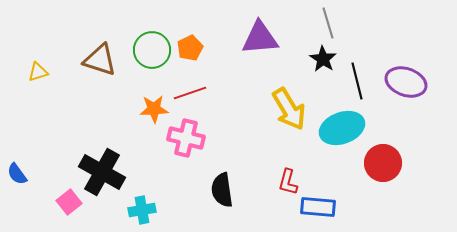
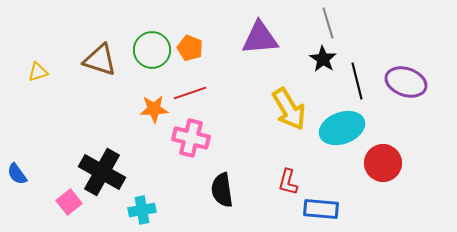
orange pentagon: rotated 25 degrees counterclockwise
pink cross: moved 5 px right
blue rectangle: moved 3 px right, 2 px down
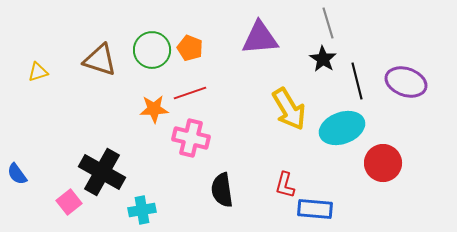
red L-shape: moved 3 px left, 3 px down
blue rectangle: moved 6 px left
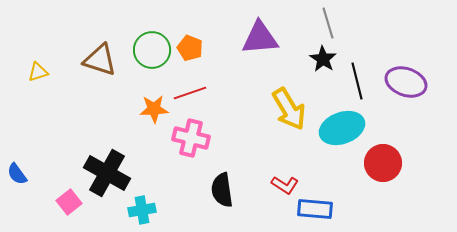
black cross: moved 5 px right, 1 px down
red L-shape: rotated 72 degrees counterclockwise
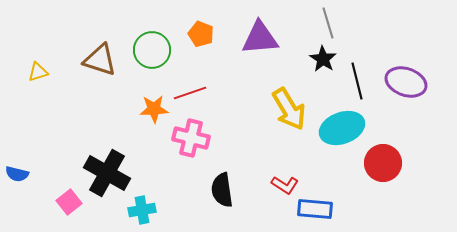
orange pentagon: moved 11 px right, 14 px up
blue semicircle: rotated 40 degrees counterclockwise
